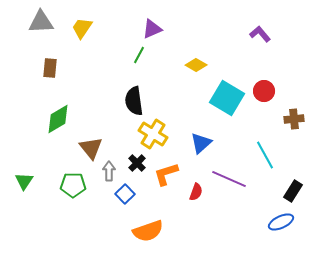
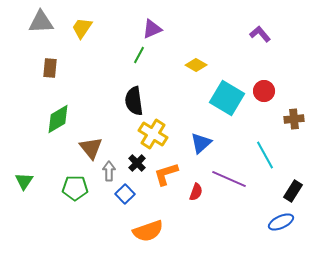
green pentagon: moved 2 px right, 3 px down
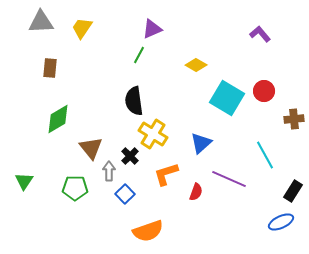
black cross: moved 7 px left, 7 px up
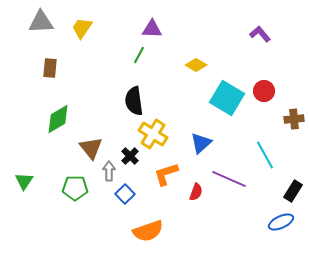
purple triangle: rotated 25 degrees clockwise
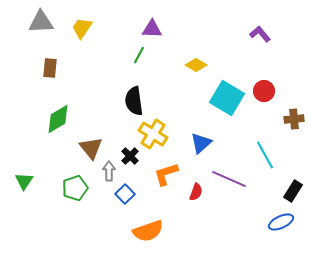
green pentagon: rotated 20 degrees counterclockwise
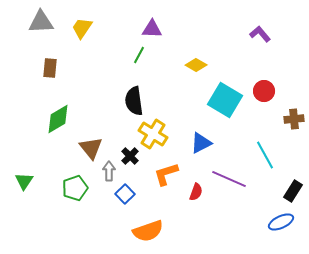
cyan square: moved 2 px left, 2 px down
blue triangle: rotated 15 degrees clockwise
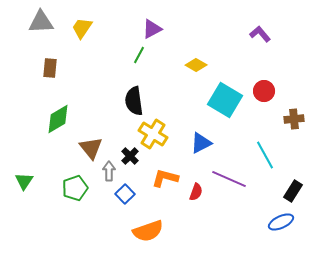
purple triangle: rotated 30 degrees counterclockwise
orange L-shape: moved 1 px left, 4 px down; rotated 32 degrees clockwise
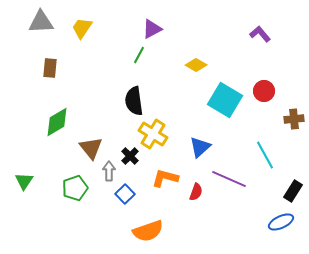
green diamond: moved 1 px left, 3 px down
blue triangle: moved 1 px left, 4 px down; rotated 15 degrees counterclockwise
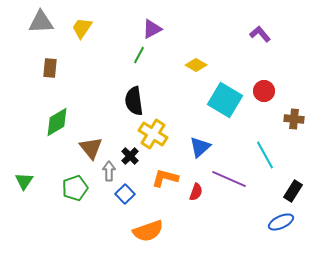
brown cross: rotated 12 degrees clockwise
